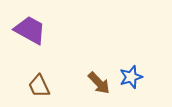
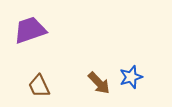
purple trapezoid: rotated 48 degrees counterclockwise
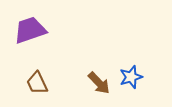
brown trapezoid: moved 2 px left, 3 px up
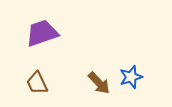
purple trapezoid: moved 12 px right, 3 px down
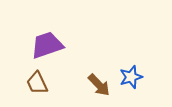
purple trapezoid: moved 5 px right, 12 px down
brown arrow: moved 2 px down
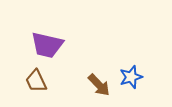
purple trapezoid: rotated 148 degrees counterclockwise
brown trapezoid: moved 1 px left, 2 px up
